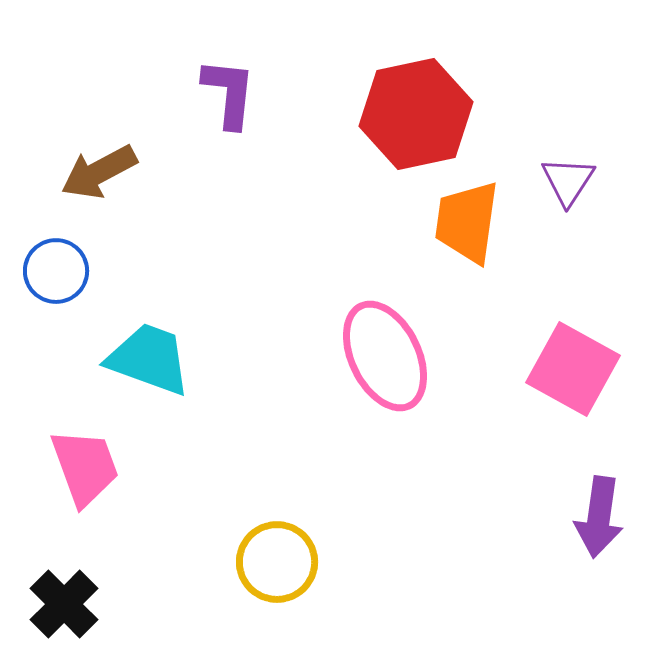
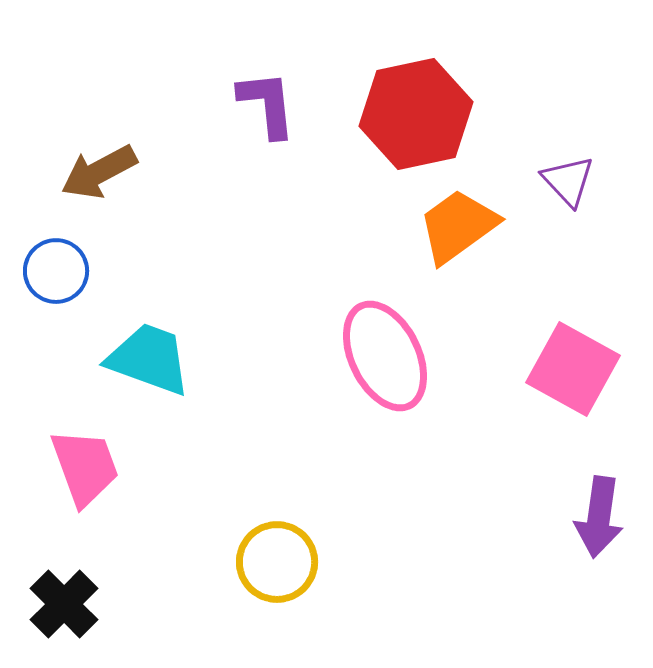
purple L-shape: moved 38 px right, 11 px down; rotated 12 degrees counterclockwise
purple triangle: rotated 16 degrees counterclockwise
orange trapezoid: moved 9 px left, 4 px down; rotated 46 degrees clockwise
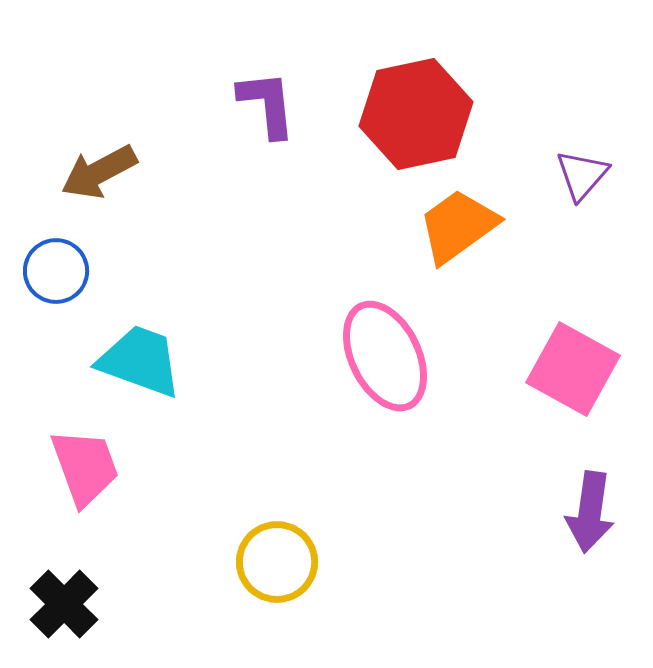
purple triangle: moved 14 px right, 6 px up; rotated 24 degrees clockwise
cyan trapezoid: moved 9 px left, 2 px down
purple arrow: moved 9 px left, 5 px up
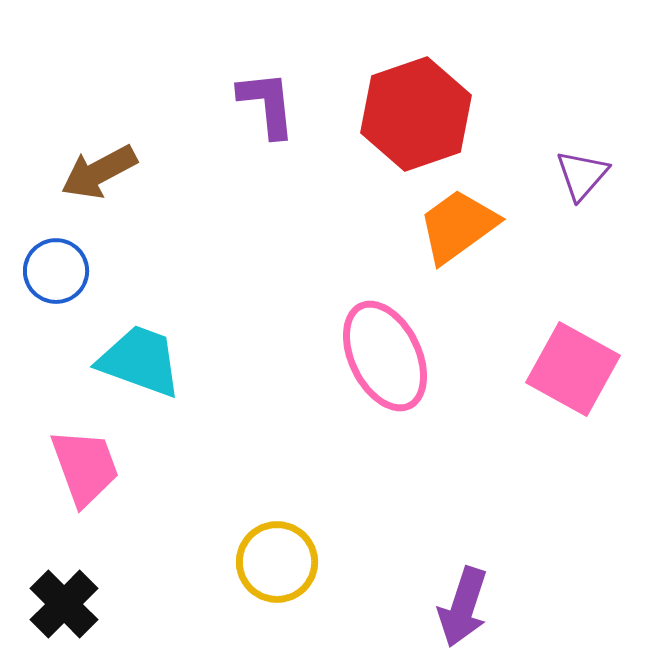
red hexagon: rotated 7 degrees counterclockwise
purple arrow: moved 127 px left, 95 px down; rotated 10 degrees clockwise
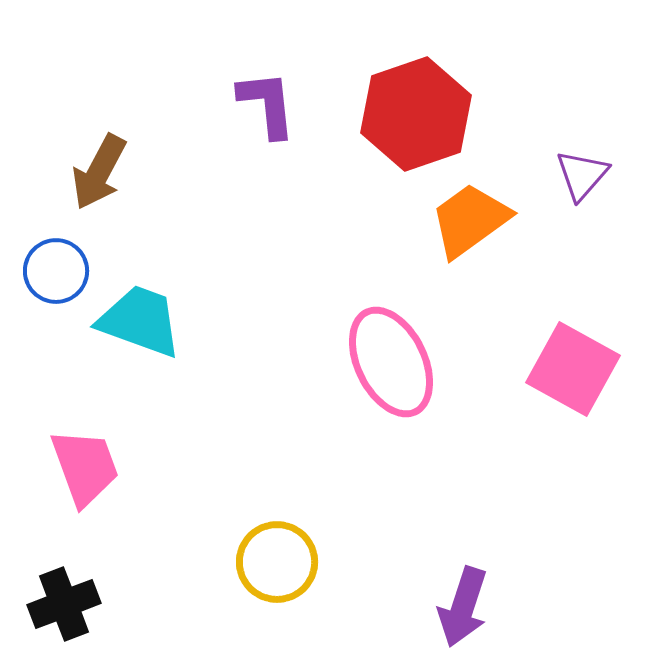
brown arrow: rotated 34 degrees counterclockwise
orange trapezoid: moved 12 px right, 6 px up
pink ellipse: moved 6 px right, 6 px down
cyan trapezoid: moved 40 px up
black cross: rotated 24 degrees clockwise
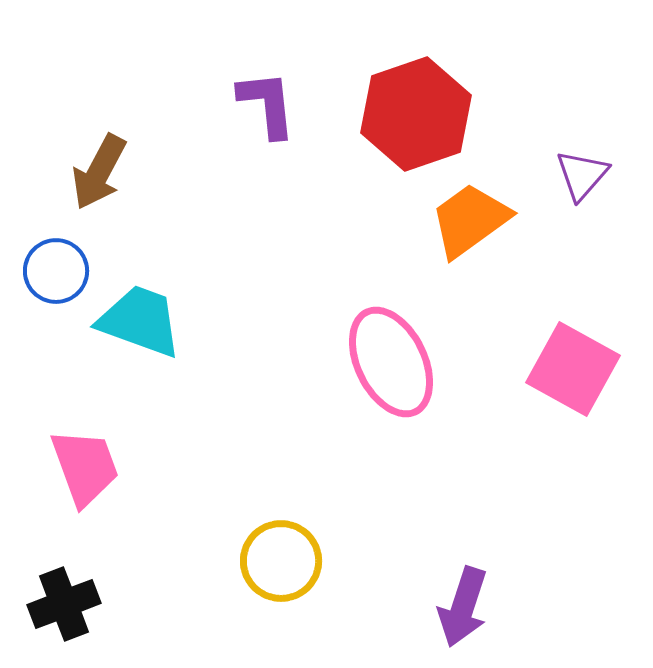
yellow circle: moved 4 px right, 1 px up
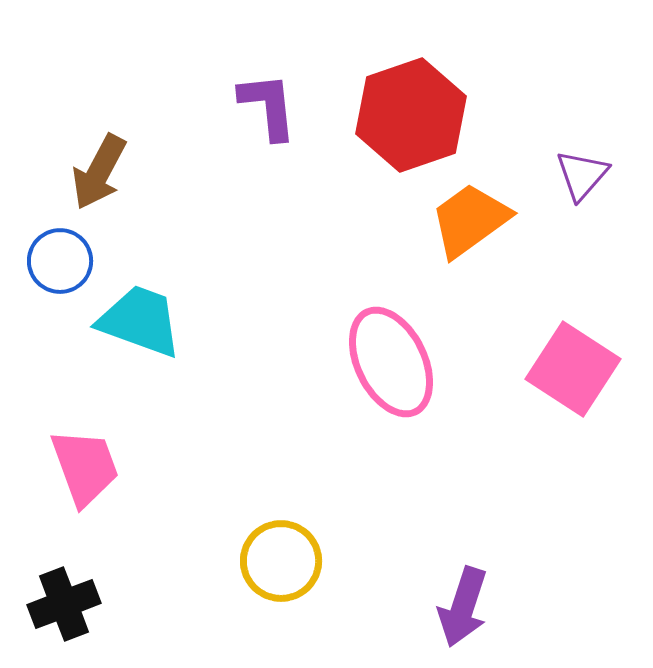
purple L-shape: moved 1 px right, 2 px down
red hexagon: moved 5 px left, 1 px down
blue circle: moved 4 px right, 10 px up
pink square: rotated 4 degrees clockwise
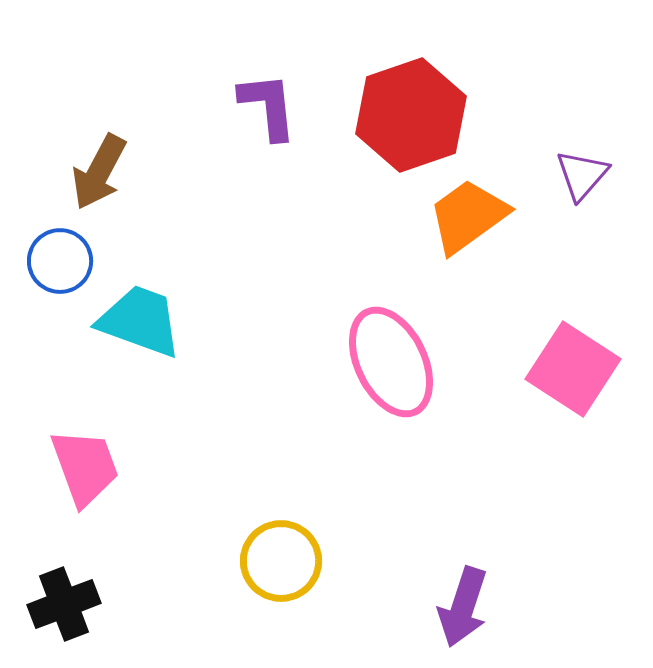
orange trapezoid: moved 2 px left, 4 px up
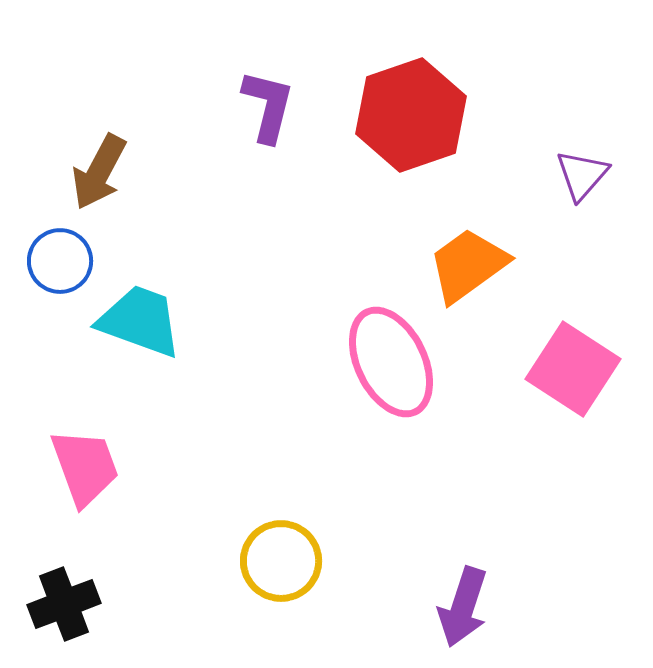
purple L-shape: rotated 20 degrees clockwise
orange trapezoid: moved 49 px down
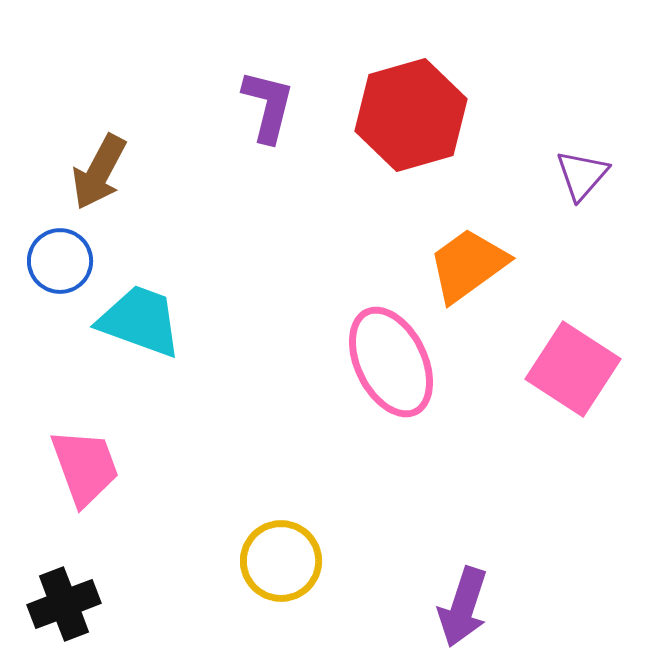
red hexagon: rotated 3 degrees clockwise
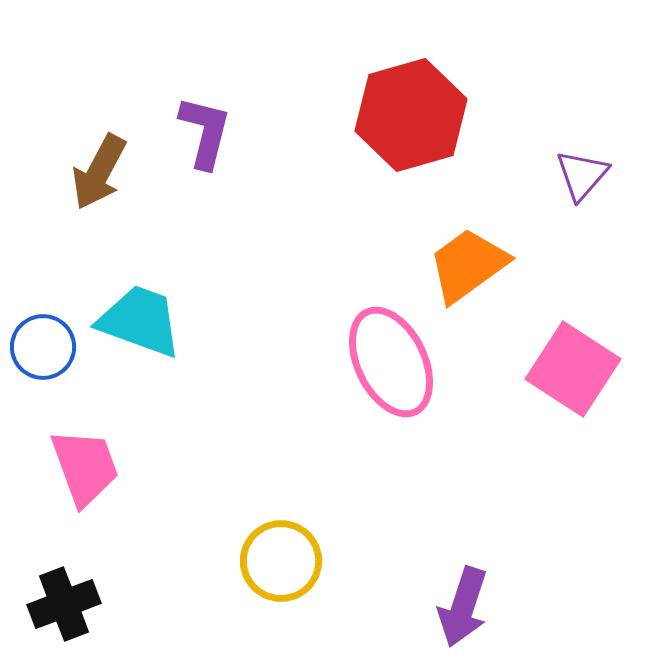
purple L-shape: moved 63 px left, 26 px down
blue circle: moved 17 px left, 86 px down
